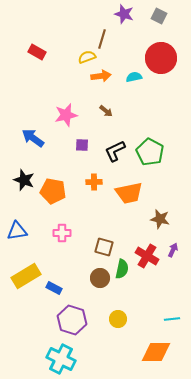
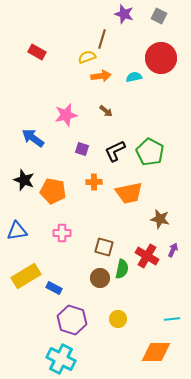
purple square: moved 4 px down; rotated 16 degrees clockwise
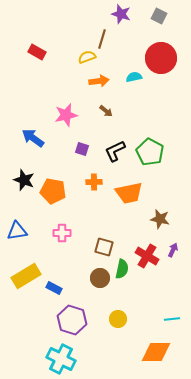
purple star: moved 3 px left
orange arrow: moved 2 px left, 5 px down
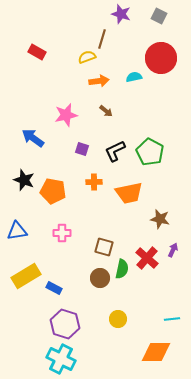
red cross: moved 2 px down; rotated 10 degrees clockwise
purple hexagon: moved 7 px left, 4 px down
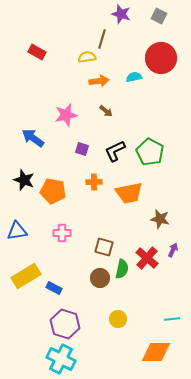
yellow semicircle: rotated 12 degrees clockwise
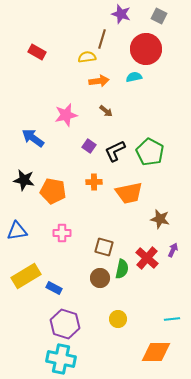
red circle: moved 15 px left, 9 px up
purple square: moved 7 px right, 3 px up; rotated 16 degrees clockwise
black star: rotated 10 degrees counterclockwise
cyan cross: rotated 16 degrees counterclockwise
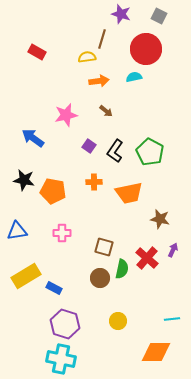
black L-shape: rotated 30 degrees counterclockwise
yellow circle: moved 2 px down
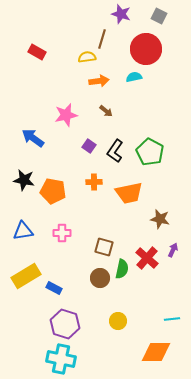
blue triangle: moved 6 px right
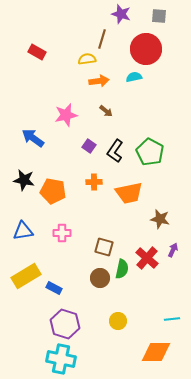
gray square: rotated 21 degrees counterclockwise
yellow semicircle: moved 2 px down
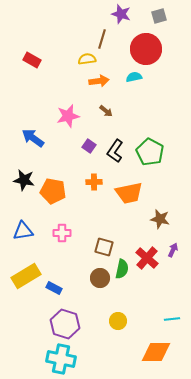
gray square: rotated 21 degrees counterclockwise
red rectangle: moved 5 px left, 8 px down
pink star: moved 2 px right, 1 px down
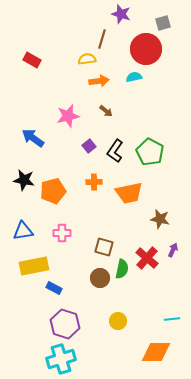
gray square: moved 4 px right, 7 px down
purple square: rotated 16 degrees clockwise
orange pentagon: rotated 25 degrees counterclockwise
yellow rectangle: moved 8 px right, 10 px up; rotated 20 degrees clockwise
cyan cross: rotated 28 degrees counterclockwise
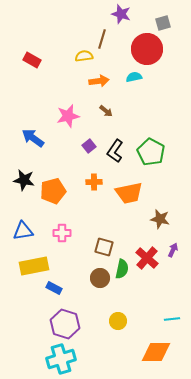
red circle: moved 1 px right
yellow semicircle: moved 3 px left, 3 px up
green pentagon: moved 1 px right
